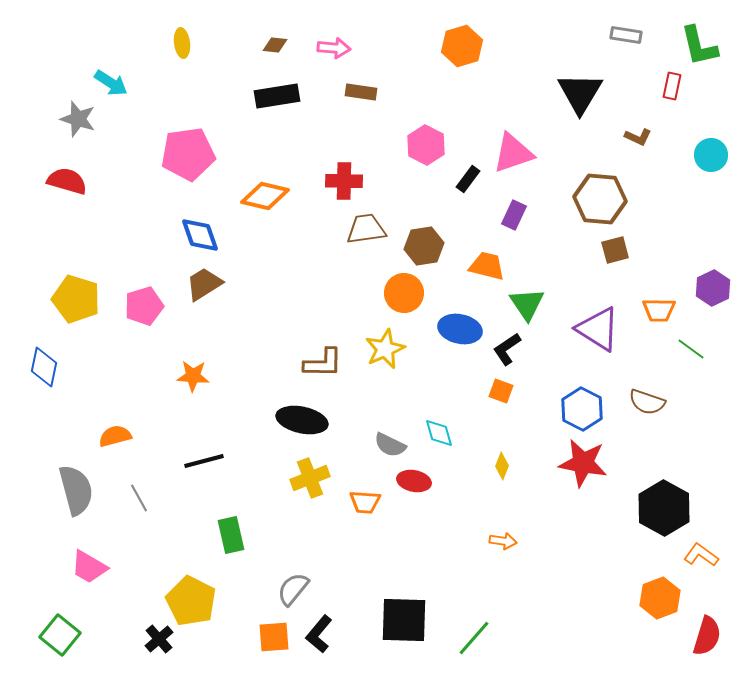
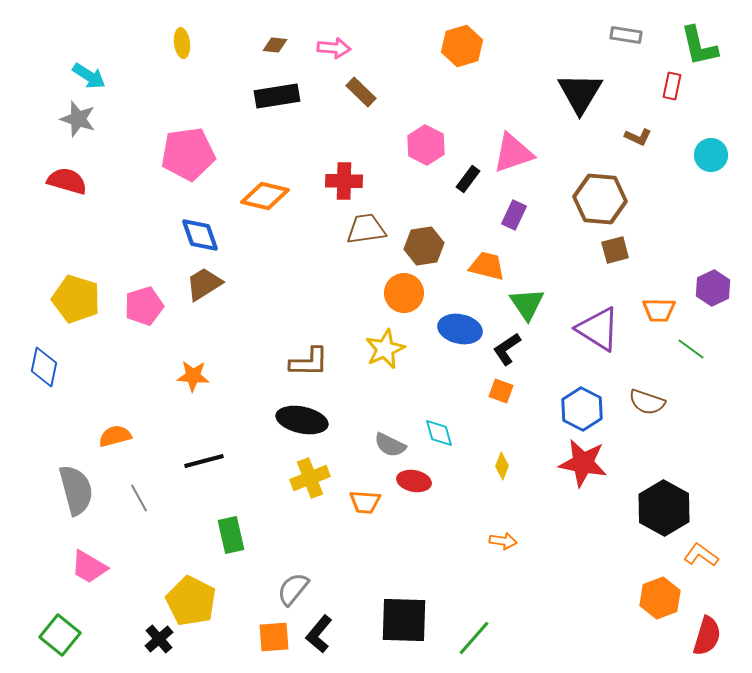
cyan arrow at (111, 83): moved 22 px left, 7 px up
brown rectangle at (361, 92): rotated 36 degrees clockwise
brown L-shape at (323, 363): moved 14 px left, 1 px up
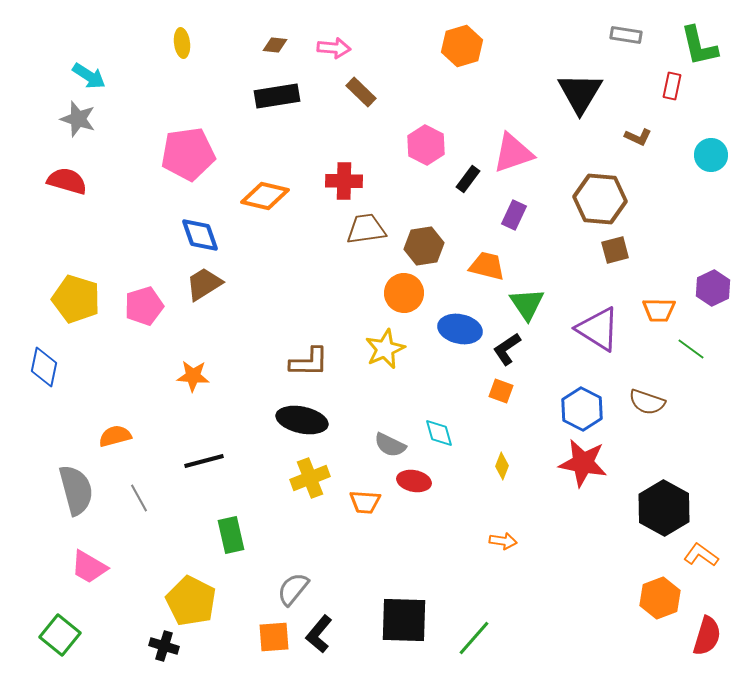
black cross at (159, 639): moved 5 px right, 7 px down; rotated 32 degrees counterclockwise
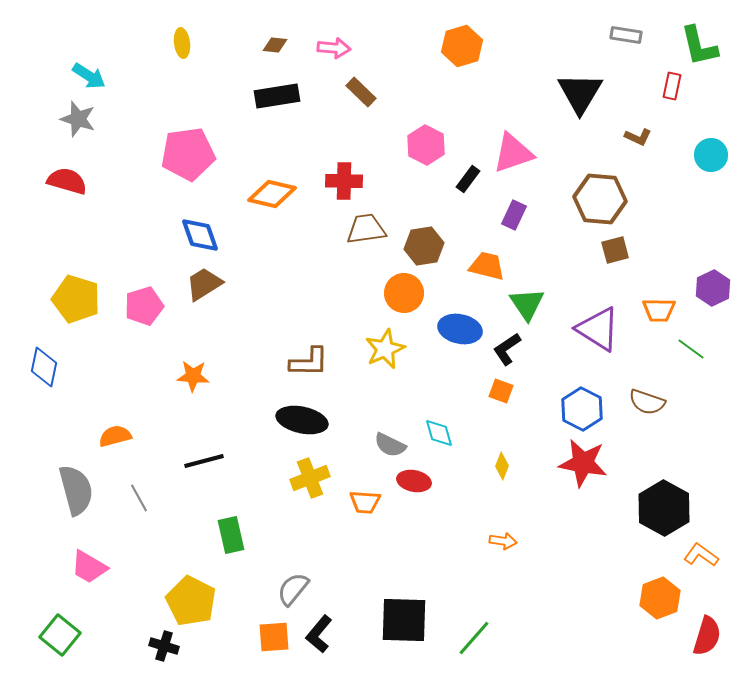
orange diamond at (265, 196): moved 7 px right, 2 px up
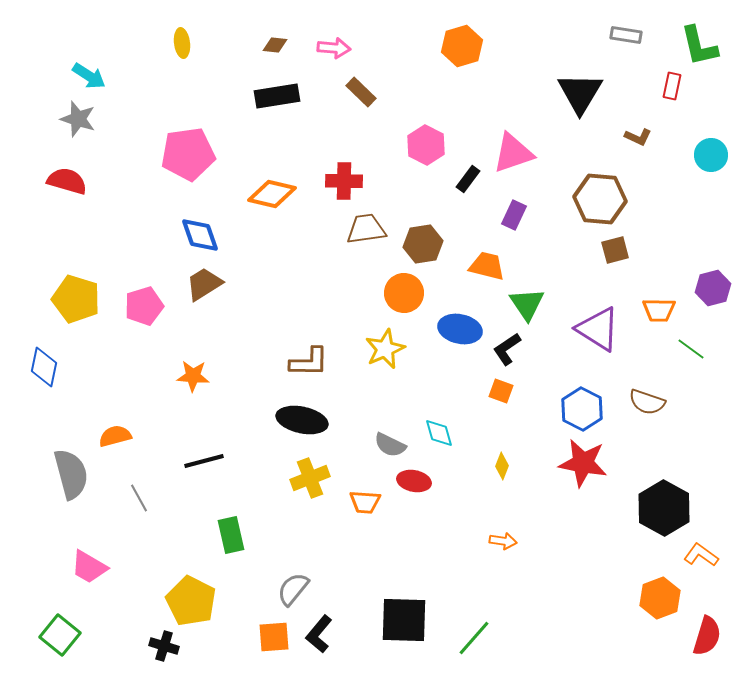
brown hexagon at (424, 246): moved 1 px left, 2 px up
purple hexagon at (713, 288): rotated 12 degrees clockwise
gray semicircle at (76, 490): moved 5 px left, 16 px up
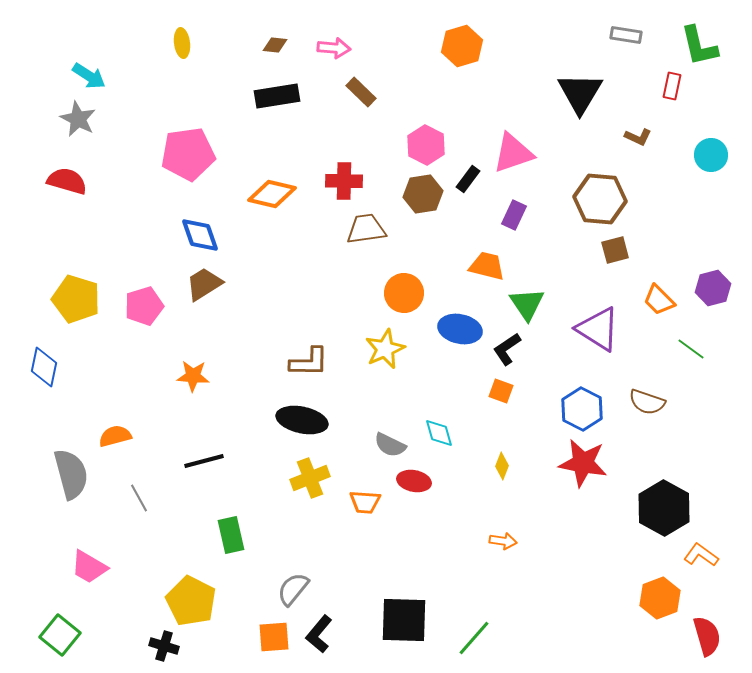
gray star at (78, 119): rotated 9 degrees clockwise
brown hexagon at (423, 244): moved 50 px up
orange trapezoid at (659, 310): moved 10 px up; rotated 44 degrees clockwise
red semicircle at (707, 636): rotated 33 degrees counterclockwise
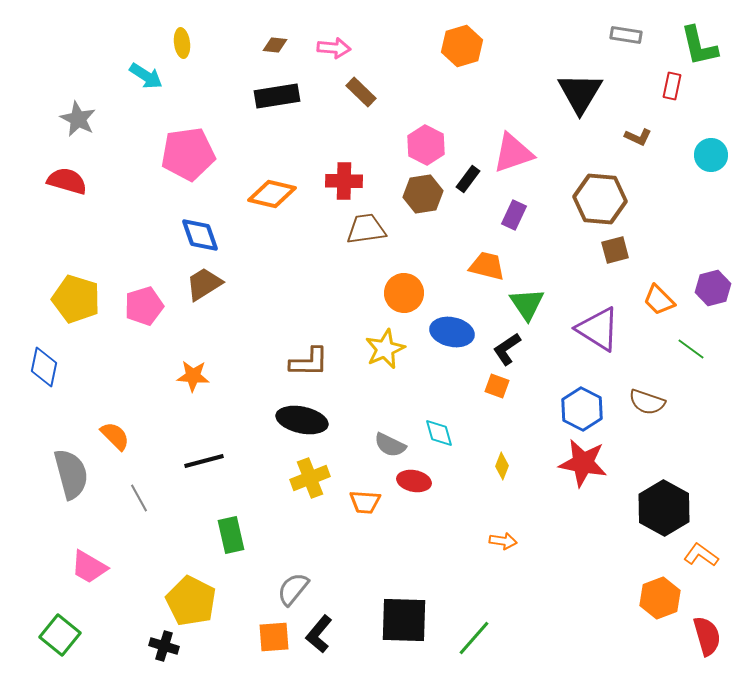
cyan arrow at (89, 76): moved 57 px right
blue ellipse at (460, 329): moved 8 px left, 3 px down
orange square at (501, 391): moved 4 px left, 5 px up
orange semicircle at (115, 436): rotated 60 degrees clockwise
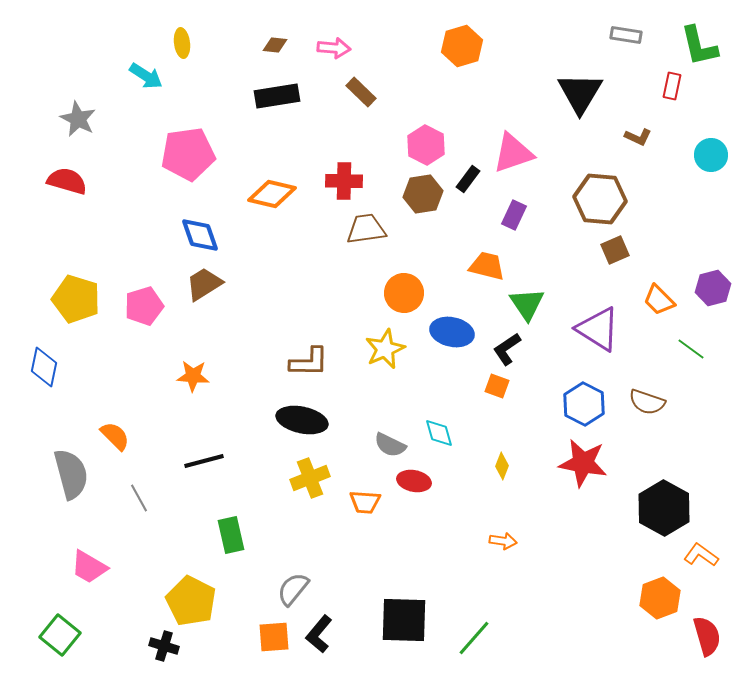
brown square at (615, 250): rotated 8 degrees counterclockwise
blue hexagon at (582, 409): moved 2 px right, 5 px up
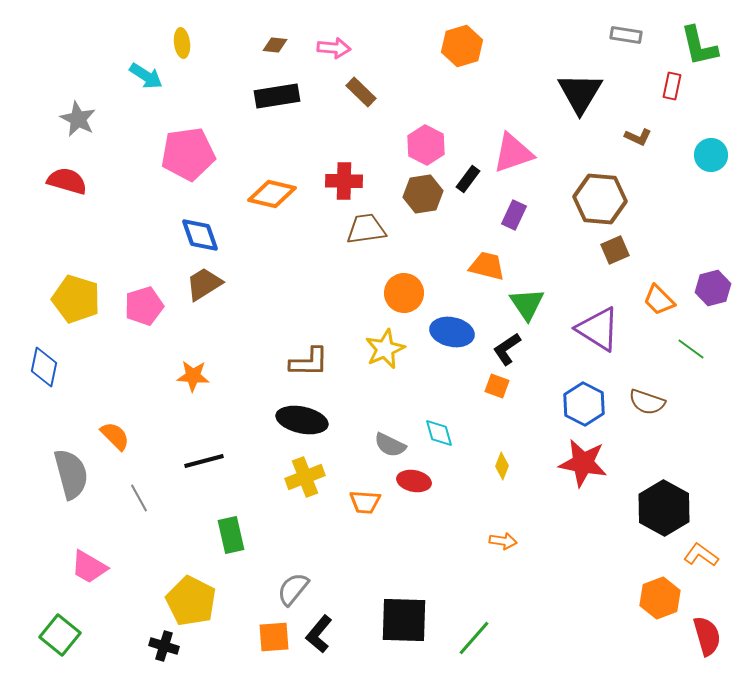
yellow cross at (310, 478): moved 5 px left, 1 px up
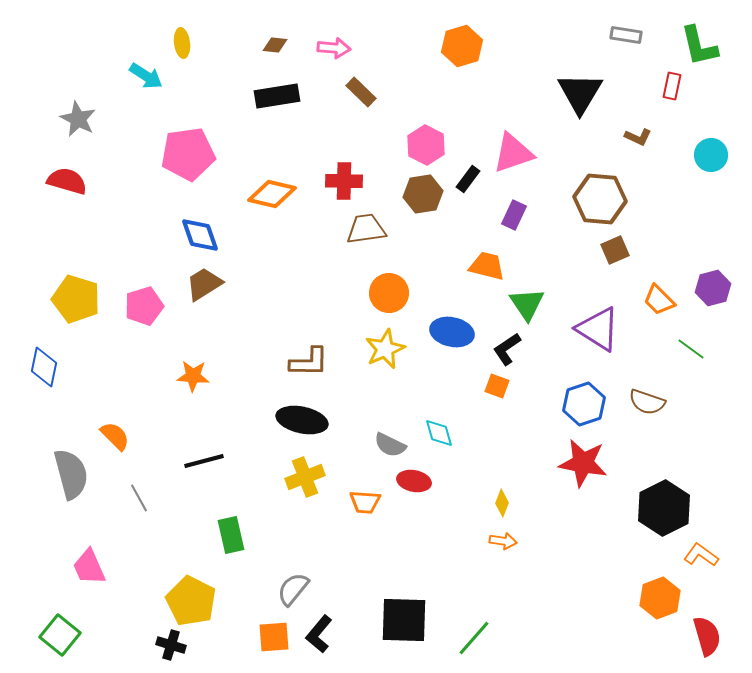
orange circle at (404, 293): moved 15 px left
blue hexagon at (584, 404): rotated 15 degrees clockwise
yellow diamond at (502, 466): moved 37 px down
black hexagon at (664, 508): rotated 4 degrees clockwise
pink trapezoid at (89, 567): rotated 36 degrees clockwise
black cross at (164, 646): moved 7 px right, 1 px up
